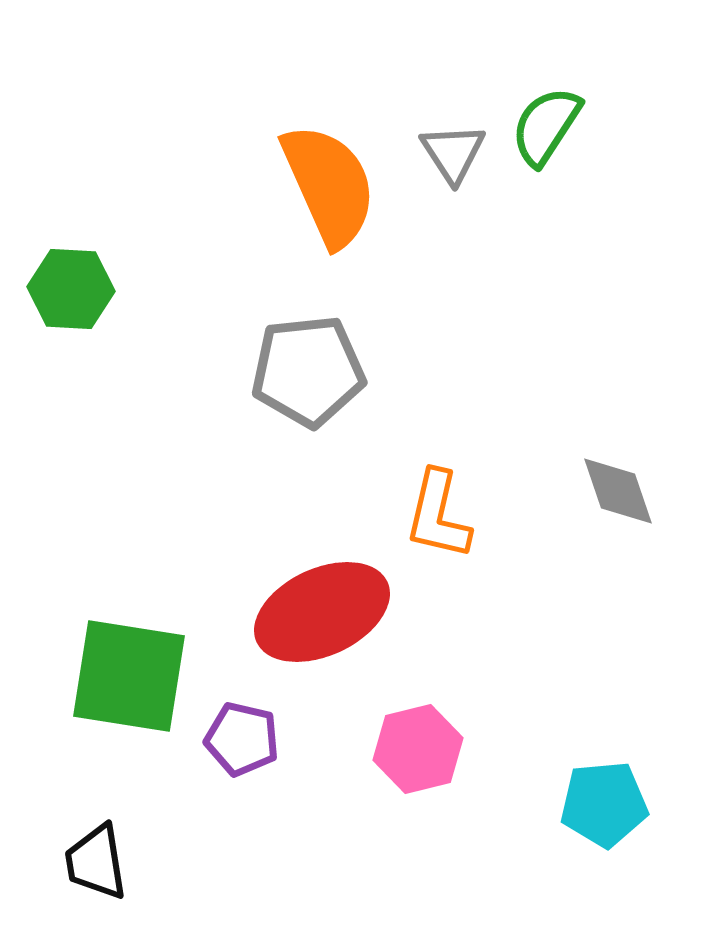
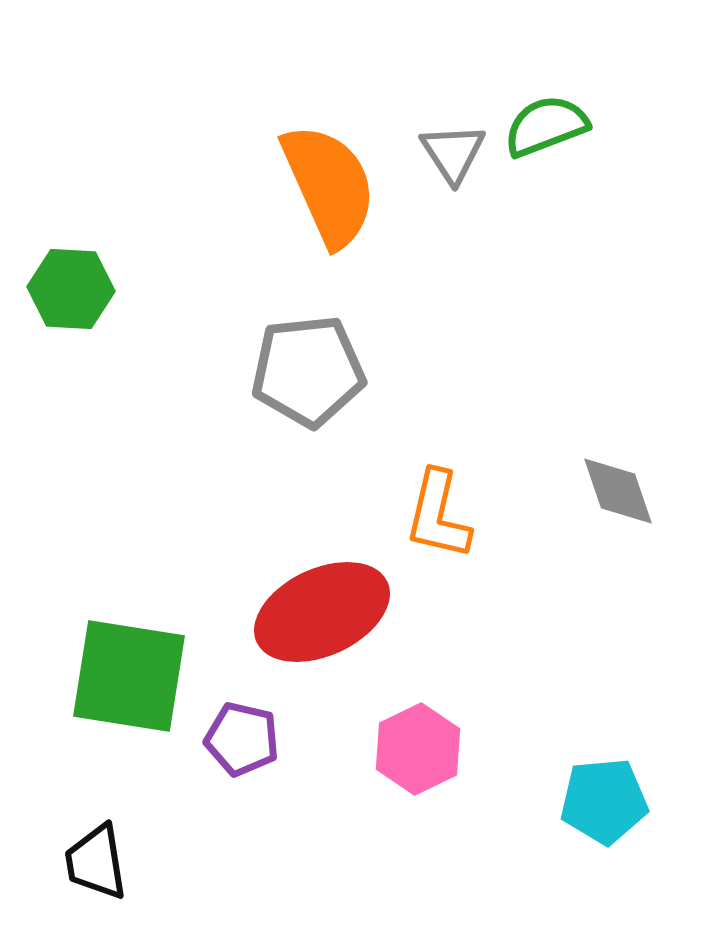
green semicircle: rotated 36 degrees clockwise
pink hexagon: rotated 12 degrees counterclockwise
cyan pentagon: moved 3 px up
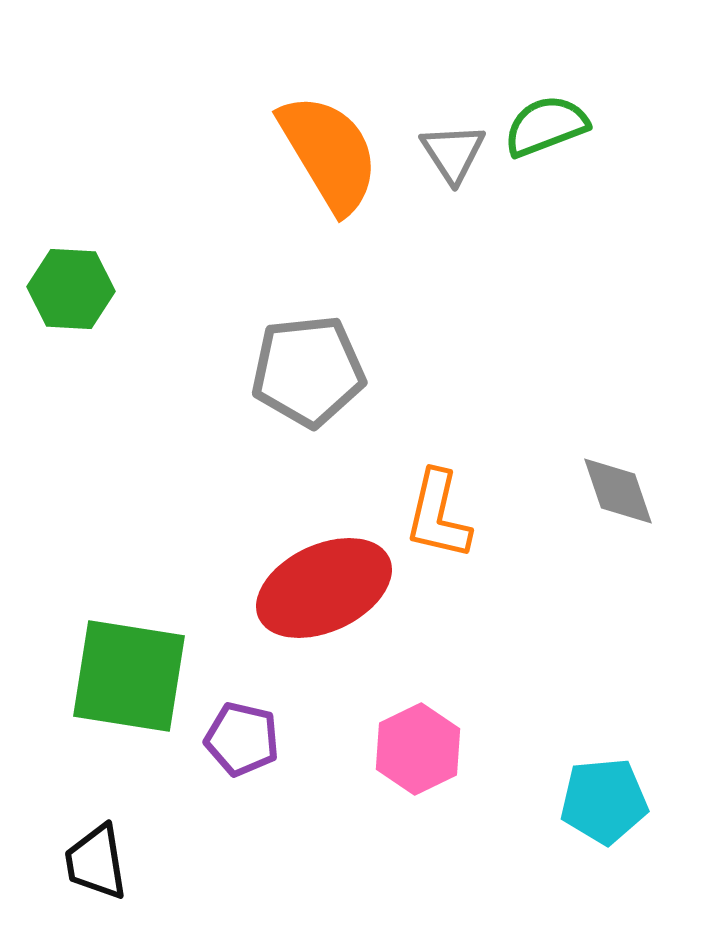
orange semicircle: moved 32 px up; rotated 7 degrees counterclockwise
red ellipse: moved 2 px right, 24 px up
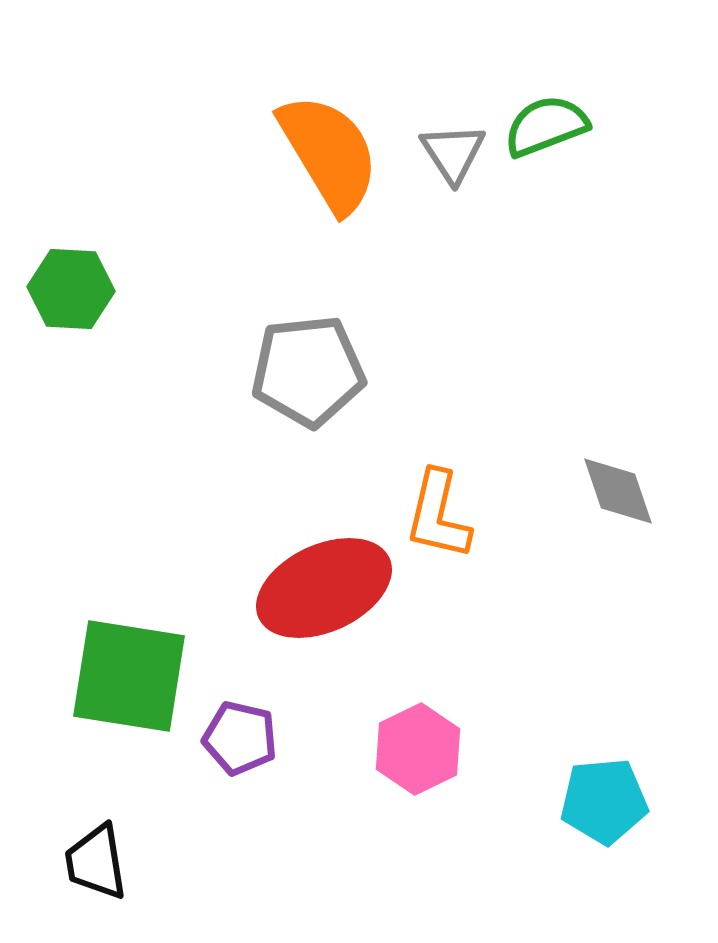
purple pentagon: moved 2 px left, 1 px up
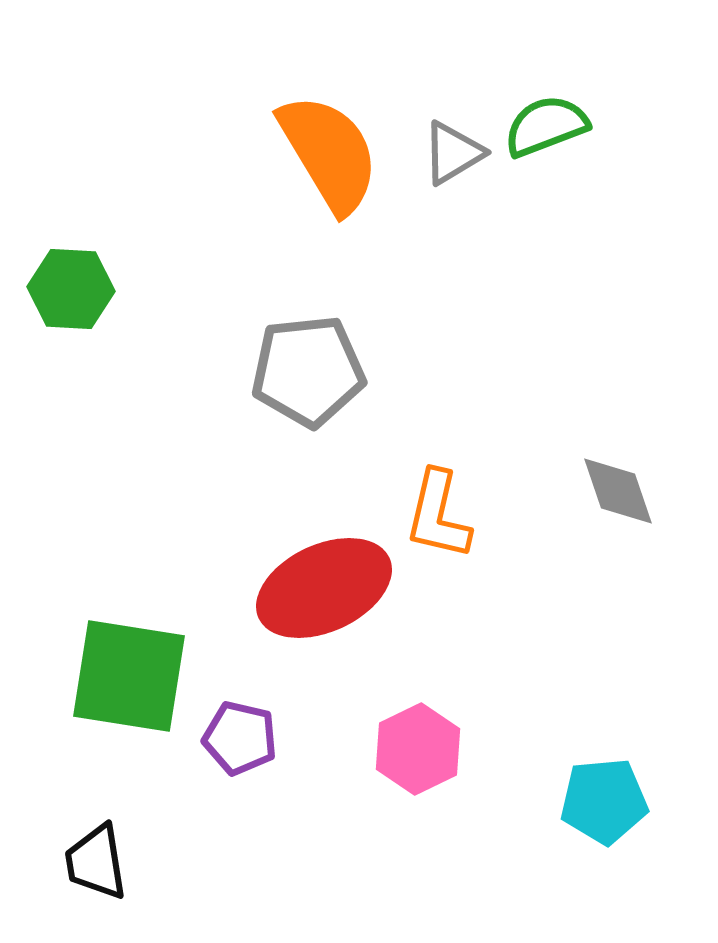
gray triangle: rotated 32 degrees clockwise
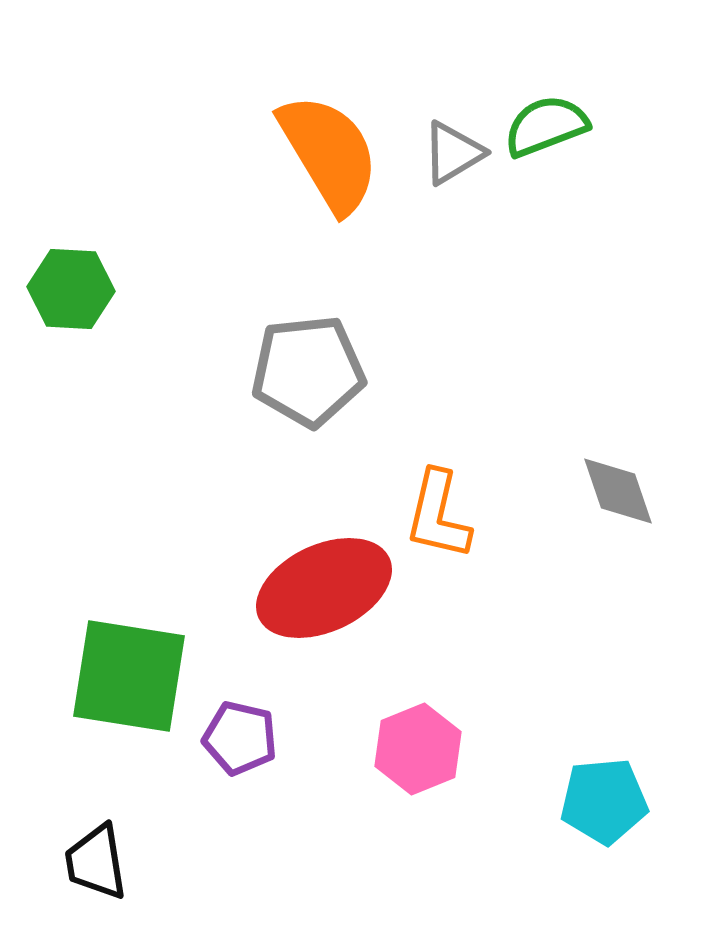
pink hexagon: rotated 4 degrees clockwise
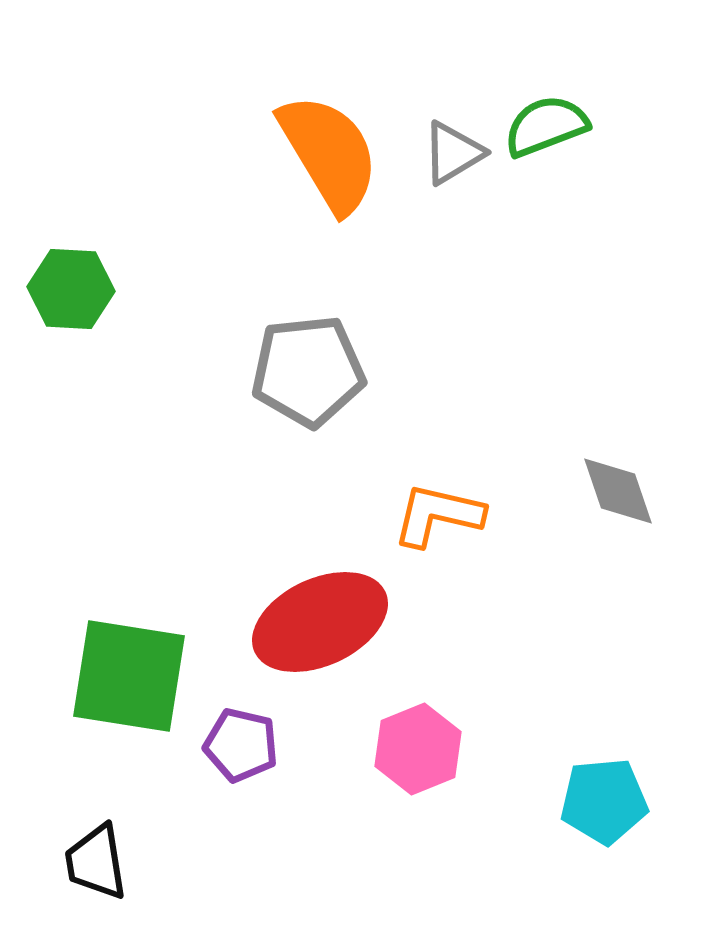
orange L-shape: rotated 90 degrees clockwise
red ellipse: moved 4 px left, 34 px down
purple pentagon: moved 1 px right, 7 px down
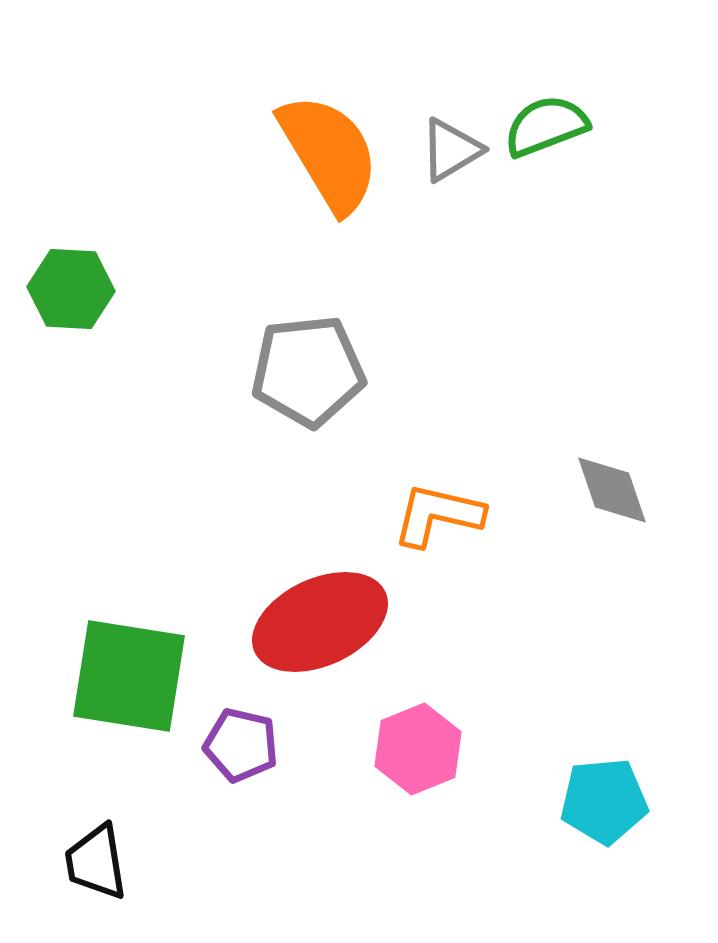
gray triangle: moved 2 px left, 3 px up
gray diamond: moved 6 px left, 1 px up
